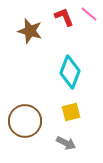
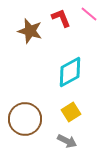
red L-shape: moved 3 px left, 1 px down
cyan diamond: rotated 40 degrees clockwise
yellow square: rotated 18 degrees counterclockwise
brown circle: moved 2 px up
gray arrow: moved 1 px right, 2 px up
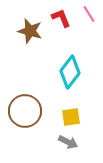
pink line: rotated 18 degrees clockwise
cyan diamond: rotated 24 degrees counterclockwise
yellow square: moved 5 px down; rotated 24 degrees clockwise
brown circle: moved 8 px up
gray arrow: moved 1 px right, 1 px down
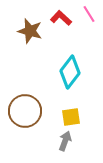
red L-shape: rotated 25 degrees counterclockwise
gray arrow: moved 3 px left, 1 px up; rotated 96 degrees counterclockwise
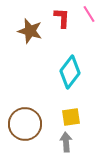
red L-shape: moved 1 px right; rotated 50 degrees clockwise
brown circle: moved 13 px down
gray arrow: moved 1 px right, 1 px down; rotated 24 degrees counterclockwise
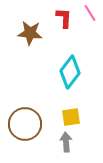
pink line: moved 1 px right, 1 px up
red L-shape: moved 2 px right
brown star: moved 2 px down; rotated 10 degrees counterclockwise
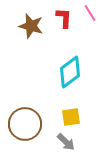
brown star: moved 1 px right, 7 px up; rotated 10 degrees clockwise
cyan diamond: rotated 16 degrees clockwise
gray arrow: rotated 138 degrees clockwise
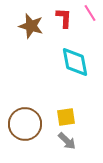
cyan diamond: moved 5 px right, 10 px up; rotated 64 degrees counterclockwise
yellow square: moved 5 px left
gray arrow: moved 1 px right, 1 px up
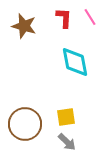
pink line: moved 4 px down
brown star: moved 7 px left
gray arrow: moved 1 px down
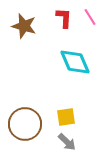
cyan diamond: rotated 12 degrees counterclockwise
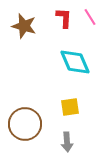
yellow square: moved 4 px right, 10 px up
gray arrow: rotated 42 degrees clockwise
